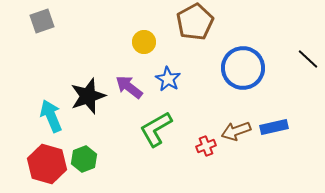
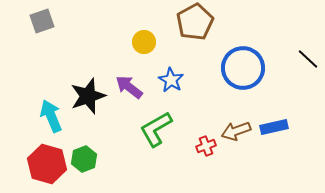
blue star: moved 3 px right, 1 px down
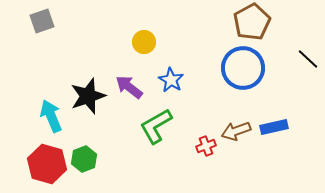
brown pentagon: moved 57 px right
green L-shape: moved 3 px up
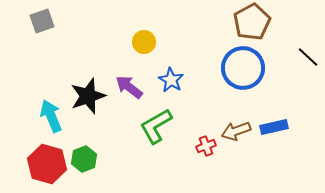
black line: moved 2 px up
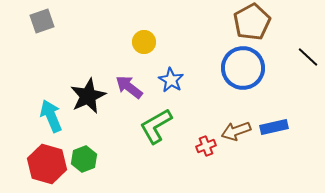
black star: rotated 6 degrees counterclockwise
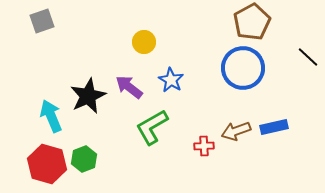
green L-shape: moved 4 px left, 1 px down
red cross: moved 2 px left; rotated 18 degrees clockwise
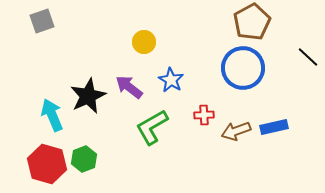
cyan arrow: moved 1 px right, 1 px up
red cross: moved 31 px up
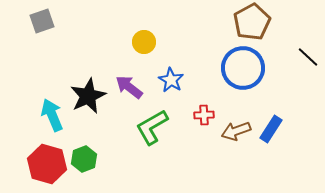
blue rectangle: moved 3 px left, 2 px down; rotated 44 degrees counterclockwise
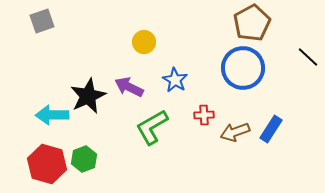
brown pentagon: moved 1 px down
blue star: moved 4 px right
purple arrow: rotated 12 degrees counterclockwise
cyan arrow: rotated 68 degrees counterclockwise
brown arrow: moved 1 px left, 1 px down
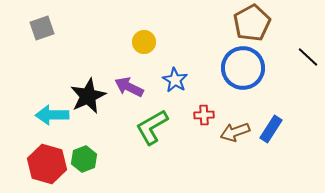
gray square: moved 7 px down
